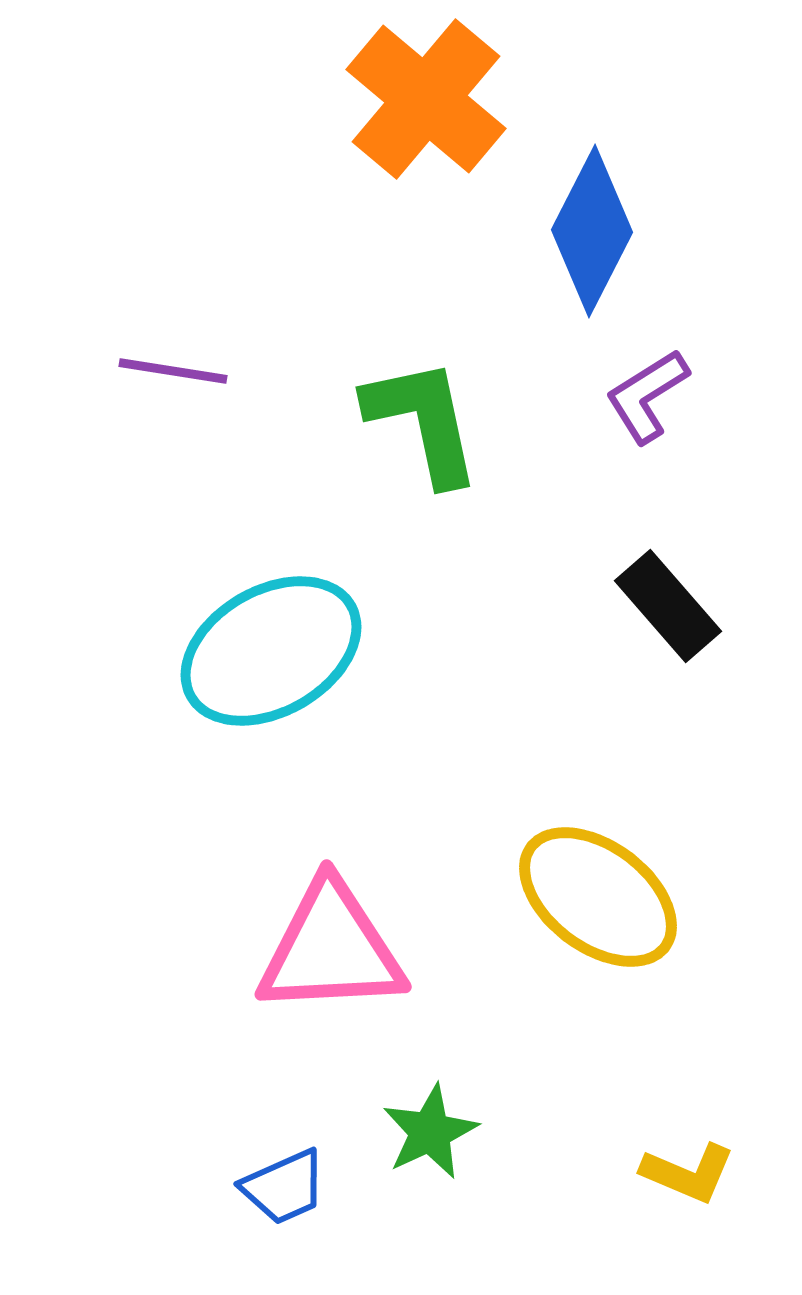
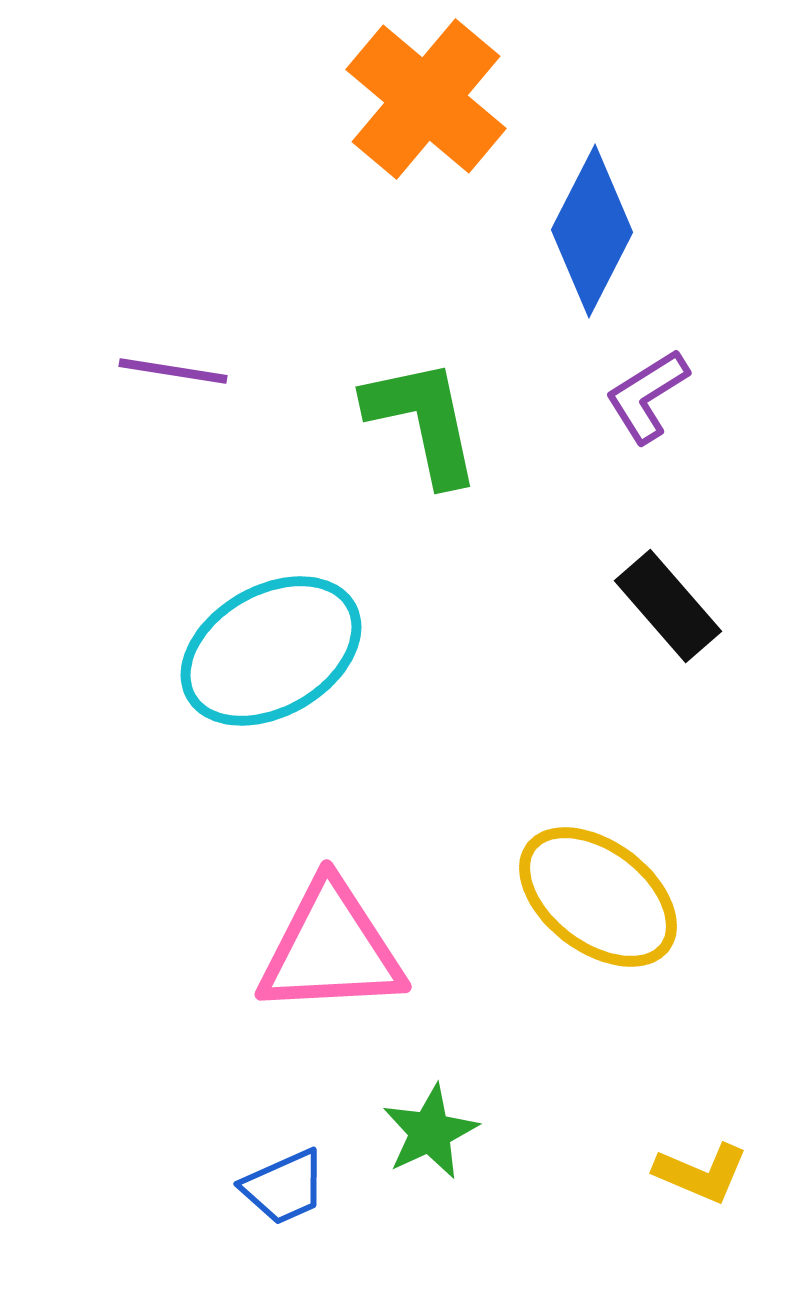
yellow L-shape: moved 13 px right
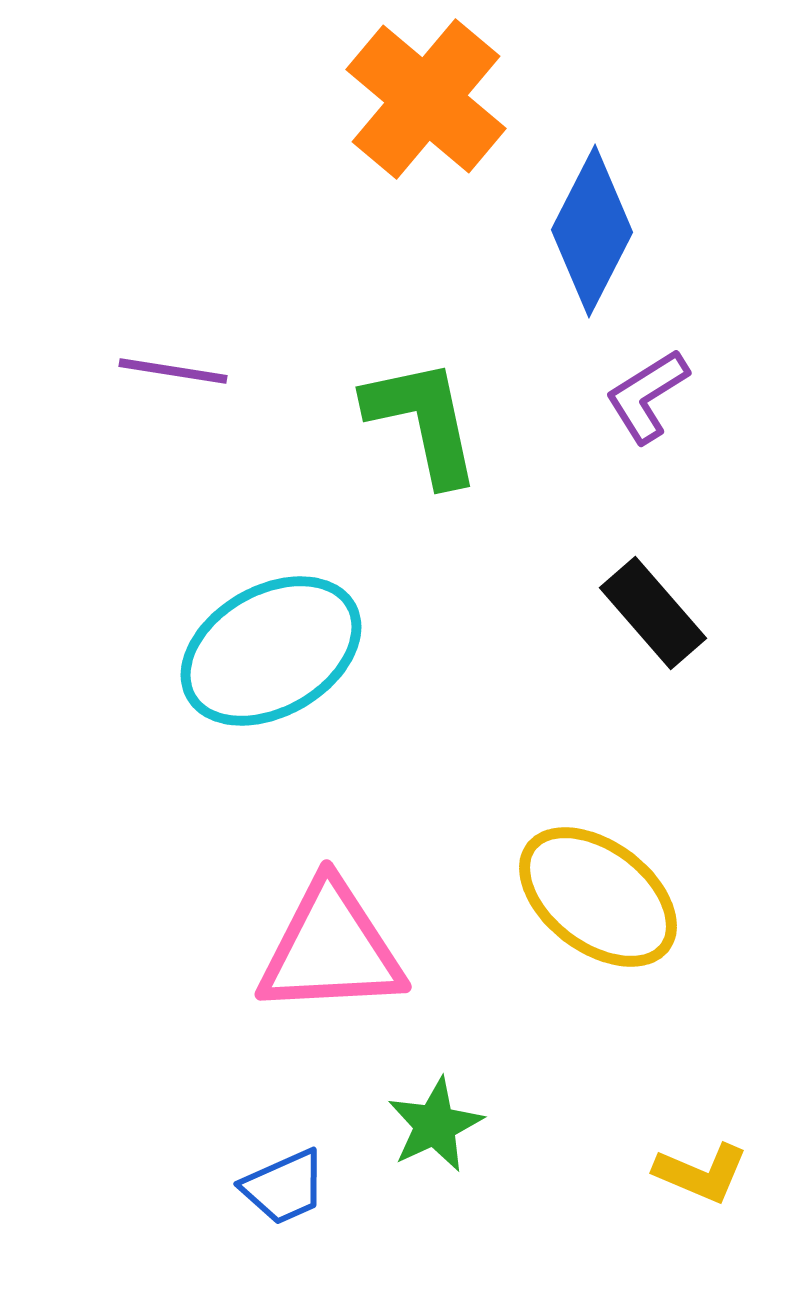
black rectangle: moved 15 px left, 7 px down
green star: moved 5 px right, 7 px up
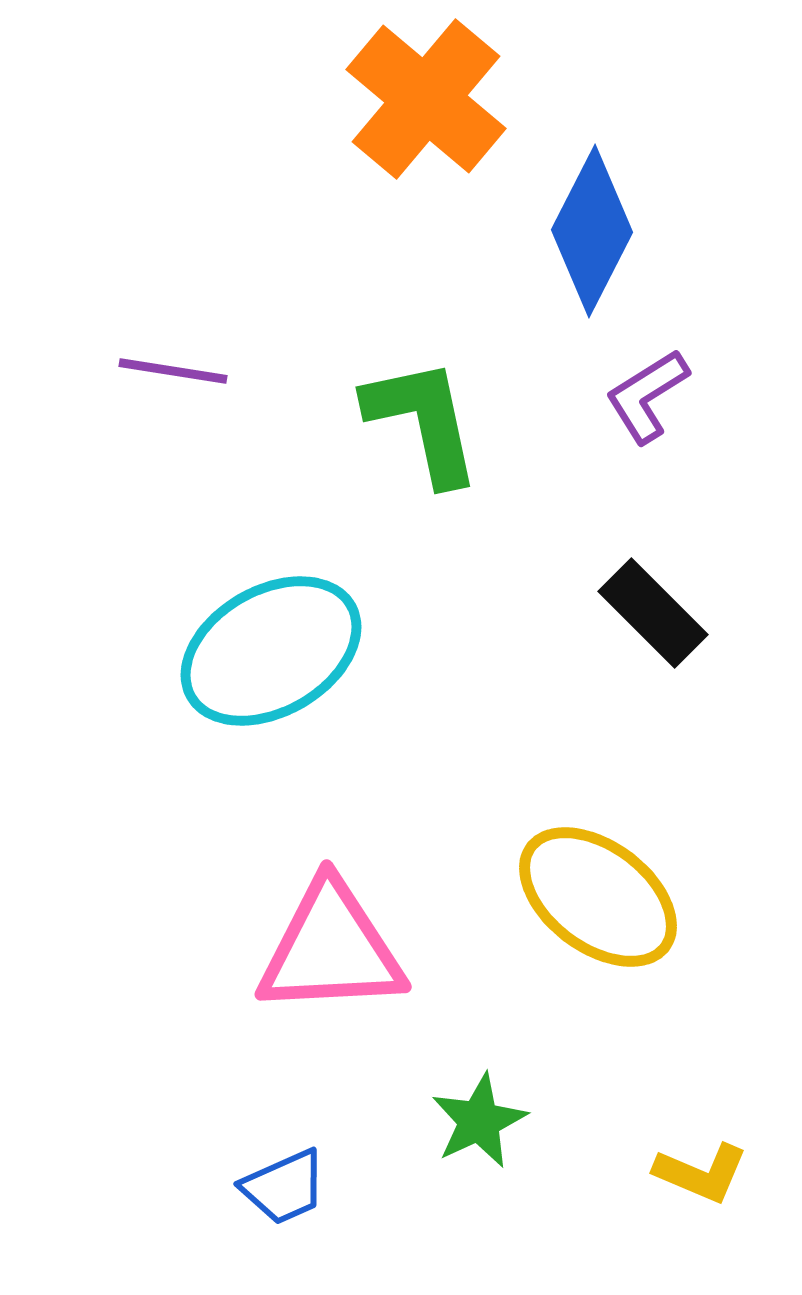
black rectangle: rotated 4 degrees counterclockwise
green star: moved 44 px right, 4 px up
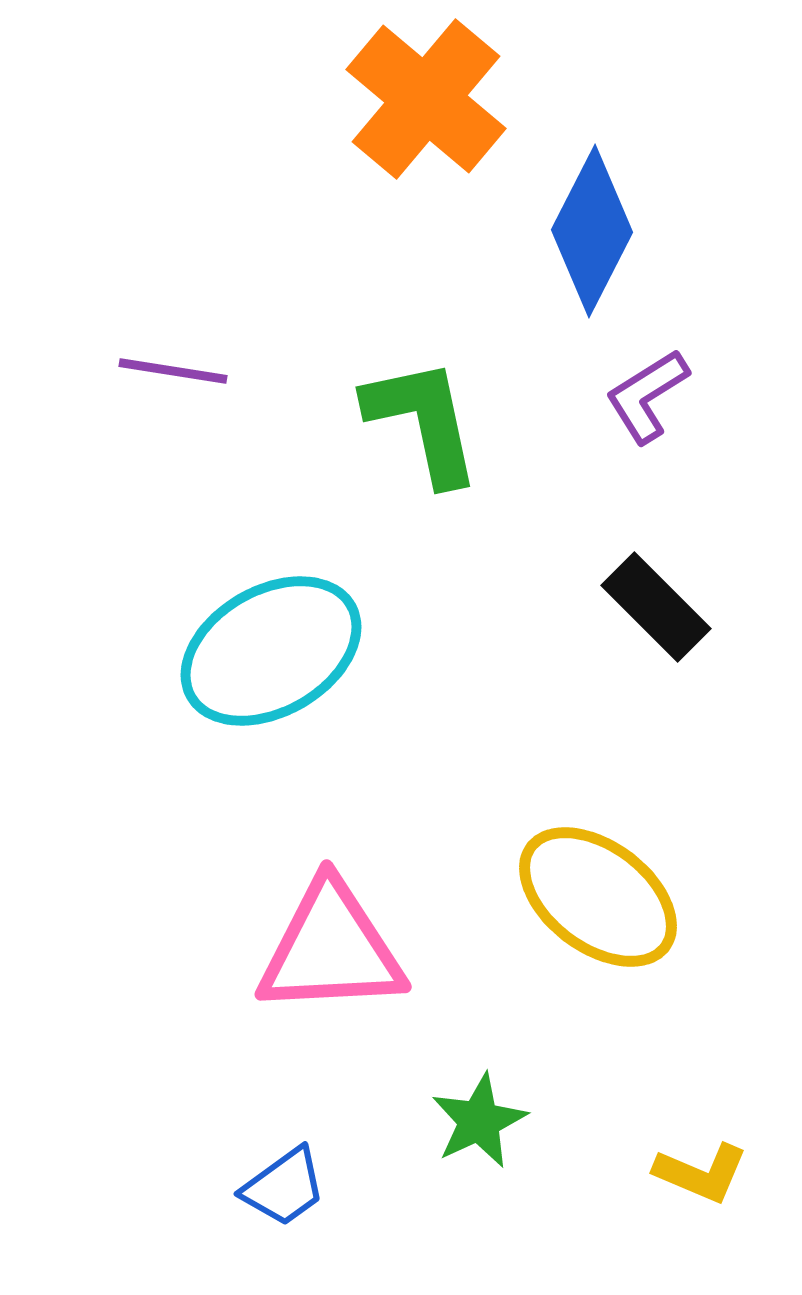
black rectangle: moved 3 px right, 6 px up
blue trapezoid: rotated 12 degrees counterclockwise
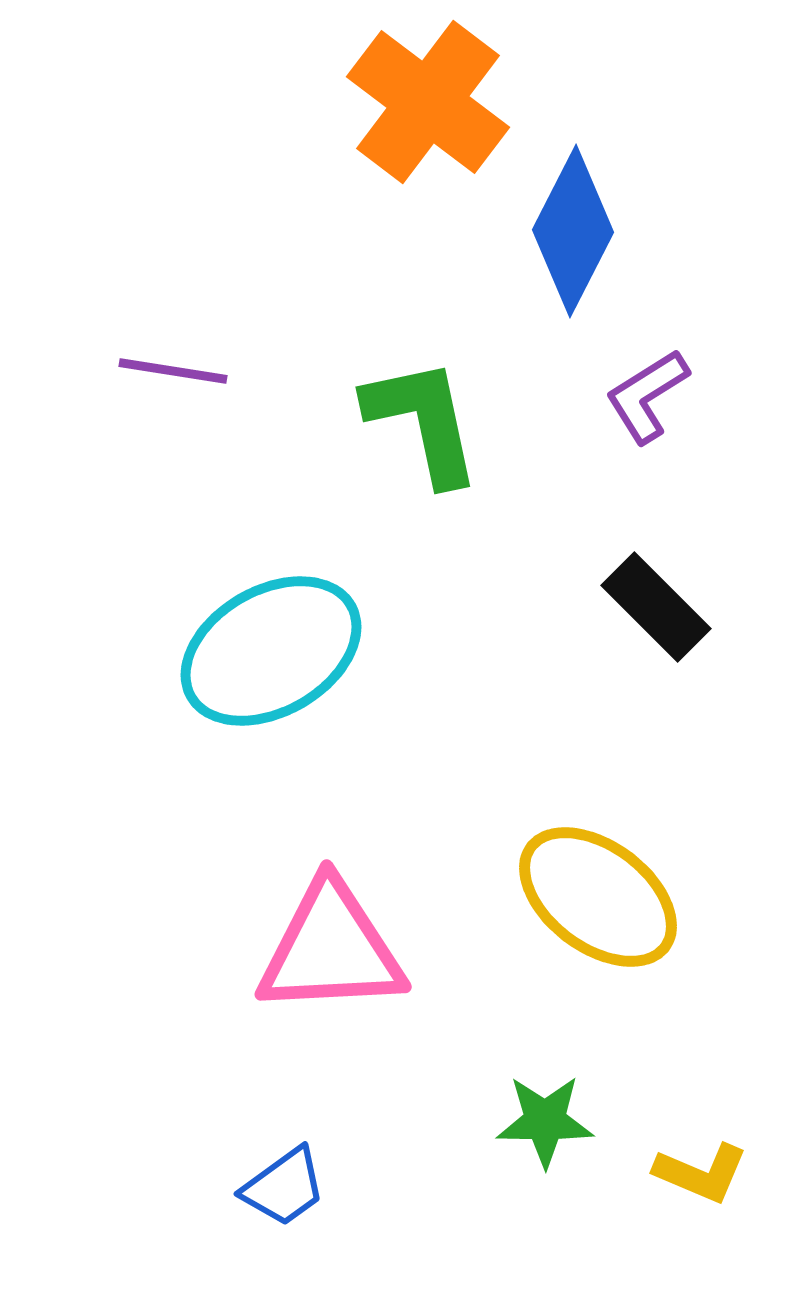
orange cross: moved 2 px right, 3 px down; rotated 3 degrees counterclockwise
blue diamond: moved 19 px left
green star: moved 66 px right; rotated 26 degrees clockwise
